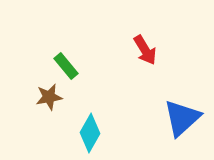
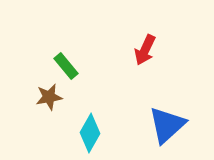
red arrow: rotated 56 degrees clockwise
blue triangle: moved 15 px left, 7 px down
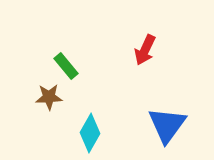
brown star: rotated 8 degrees clockwise
blue triangle: rotated 12 degrees counterclockwise
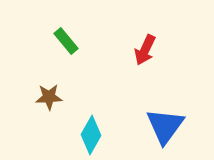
green rectangle: moved 25 px up
blue triangle: moved 2 px left, 1 px down
cyan diamond: moved 1 px right, 2 px down
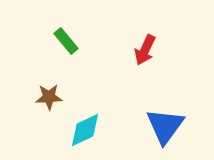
cyan diamond: moved 6 px left, 5 px up; rotated 36 degrees clockwise
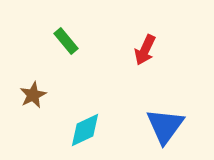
brown star: moved 16 px left, 2 px up; rotated 24 degrees counterclockwise
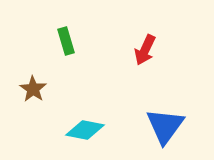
green rectangle: rotated 24 degrees clockwise
brown star: moved 6 px up; rotated 12 degrees counterclockwise
cyan diamond: rotated 36 degrees clockwise
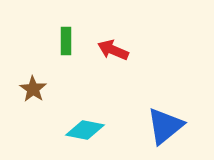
green rectangle: rotated 16 degrees clockwise
red arrow: moved 32 px left; rotated 88 degrees clockwise
blue triangle: rotated 15 degrees clockwise
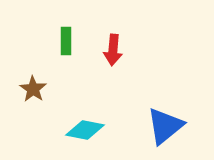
red arrow: rotated 108 degrees counterclockwise
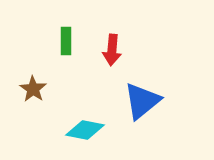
red arrow: moved 1 px left
blue triangle: moved 23 px left, 25 px up
